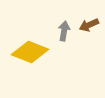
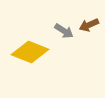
gray arrow: rotated 114 degrees clockwise
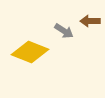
brown arrow: moved 1 px right, 4 px up; rotated 24 degrees clockwise
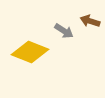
brown arrow: rotated 18 degrees clockwise
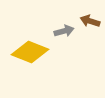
gray arrow: rotated 48 degrees counterclockwise
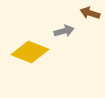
brown arrow: moved 8 px up
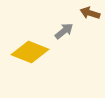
gray arrow: rotated 24 degrees counterclockwise
